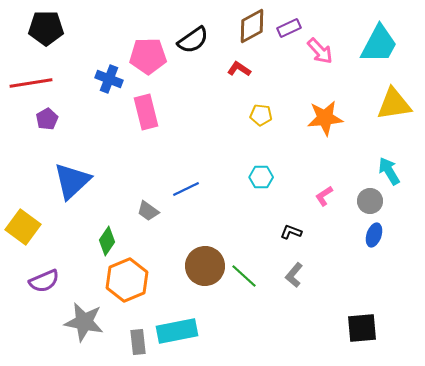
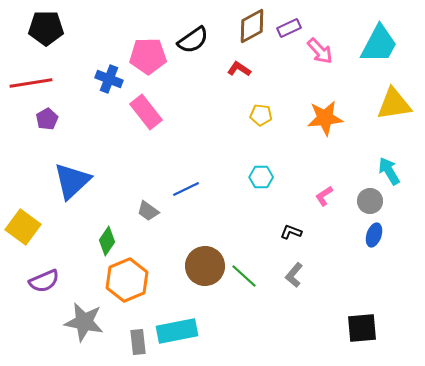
pink rectangle: rotated 24 degrees counterclockwise
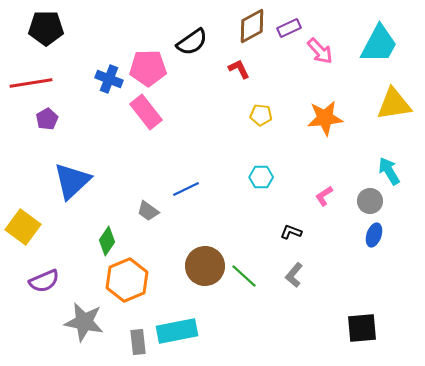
black semicircle: moved 1 px left, 2 px down
pink pentagon: moved 12 px down
red L-shape: rotated 30 degrees clockwise
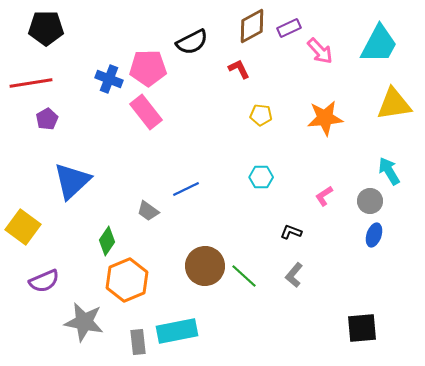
black semicircle: rotated 8 degrees clockwise
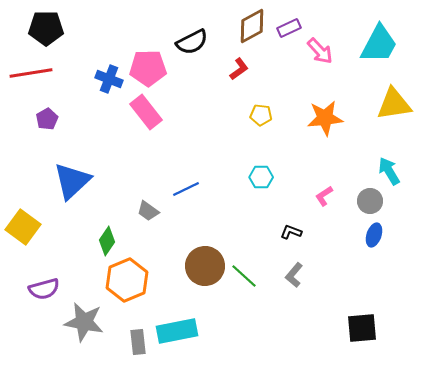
red L-shape: rotated 80 degrees clockwise
red line: moved 10 px up
purple semicircle: moved 8 px down; rotated 8 degrees clockwise
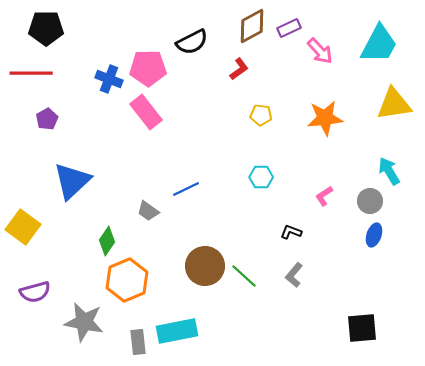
red line: rotated 9 degrees clockwise
purple semicircle: moved 9 px left, 3 px down
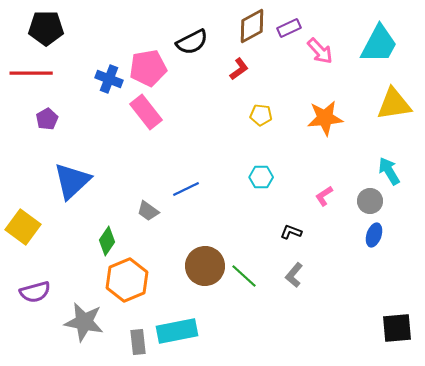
pink pentagon: rotated 9 degrees counterclockwise
black square: moved 35 px right
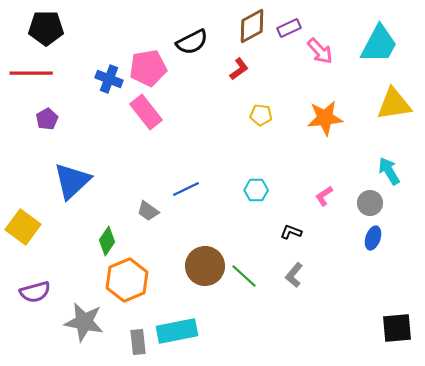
cyan hexagon: moved 5 px left, 13 px down
gray circle: moved 2 px down
blue ellipse: moved 1 px left, 3 px down
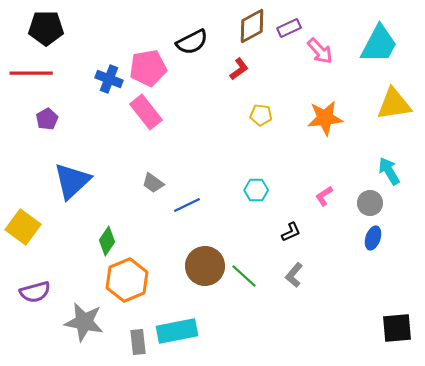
blue line: moved 1 px right, 16 px down
gray trapezoid: moved 5 px right, 28 px up
black L-shape: rotated 135 degrees clockwise
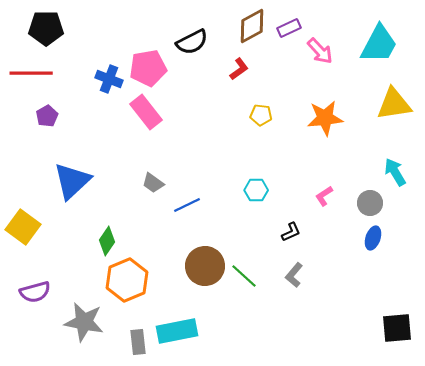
purple pentagon: moved 3 px up
cyan arrow: moved 6 px right, 1 px down
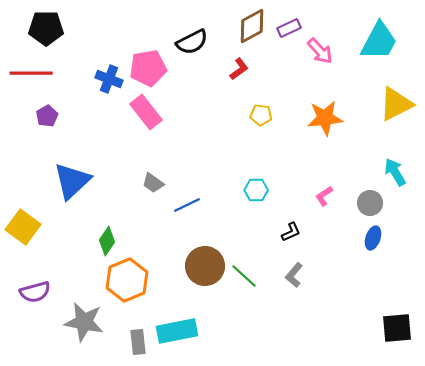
cyan trapezoid: moved 3 px up
yellow triangle: moved 2 px right; rotated 18 degrees counterclockwise
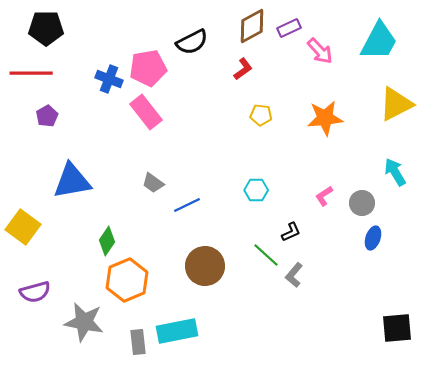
red L-shape: moved 4 px right
blue triangle: rotated 33 degrees clockwise
gray circle: moved 8 px left
green line: moved 22 px right, 21 px up
